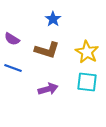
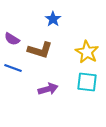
brown L-shape: moved 7 px left
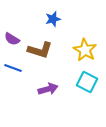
blue star: rotated 21 degrees clockwise
yellow star: moved 2 px left, 2 px up
cyan square: rotated 20 degrees clockwise
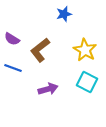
blue star: moved 11 px right, 5 px up
brown L-shape: rotated 125 degrees clockwise
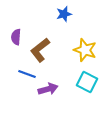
purple semicircle: moved 4 px right, 2 px up; rotated 63 degrees clockwise
yellow star: rotated 10 degrees counterclockwise
blue line: moved 14 px right, 6 px down
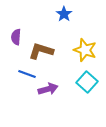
blue star: rotated 21 degrees counterclockwise
brown L-shape: moved 1 px right, 1 px down; rotated 55 degrees clockwise
cyan square: rotated 15 degrees clockwise
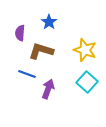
blue star: moved 15 px left, 8 px down
purple semicircle: moved 4 px right, 4 px up
purple arrow: rotated 54 degrees counterclockwise
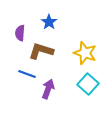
yellow star: moved 3 px down
cyan square: moved 1 px right, 2 px down
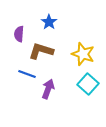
purple semicircle: moved 1 px left, 1 px down
yellow star: moved 2 px left, 1 px down
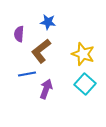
blue star: moved 1 px left; rotated 28 degrees counterclockwise
brown L-shape: rotated 55 degrees counterclockwise
blue line: rotated 30 degrees counterclockwise
cyan square: moved 3 px left
purple arrow: moved 2 px left
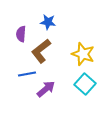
purple semicircle: moved 2 px right
purple arrow: rotated 30 degrees clockwise
